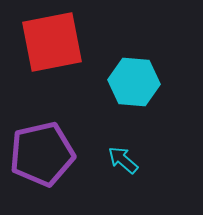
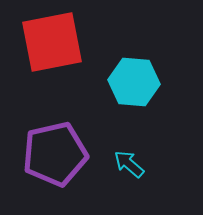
purple pentagon: moved 13 px right
cyan arrow: moved 6 px right, 4 px down
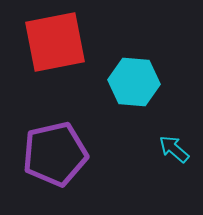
red square: moved 3 px right
cyan arrow: moved 45 px right, 15 px up
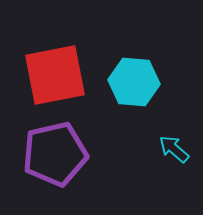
red square: moved 33 px down
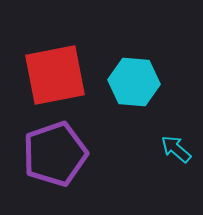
cyan arrow: moved 2 px right
purple pentagon: rotated 6 degrees counterclockwise
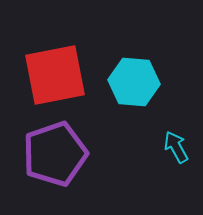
cyan arrow: moved 2 px up; rotated 20 degrees clockwise
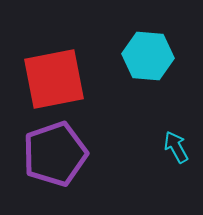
red square: moved 1 px left, 4 px down
cyan hexagon: moved 14 px right, 26 px up
